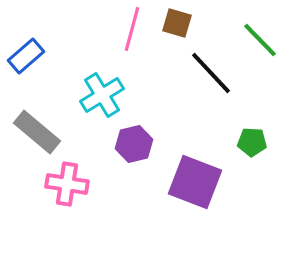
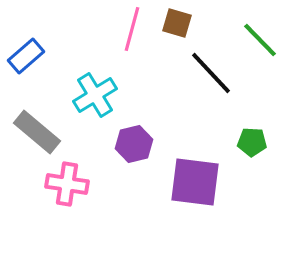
cyan cross: moved 7 px left
purple square: rotated 14 degrees counterclockwise
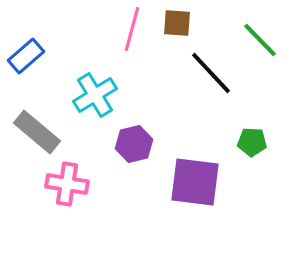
brown square: rotated 12 degrees counterclockwise
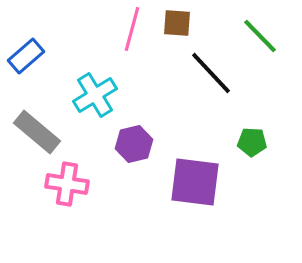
green line: moved 4 px up
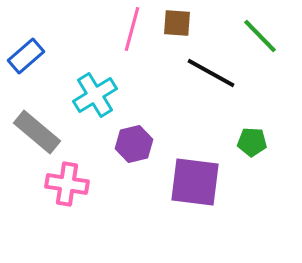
black line: rotated 18 degrees counterclockwise
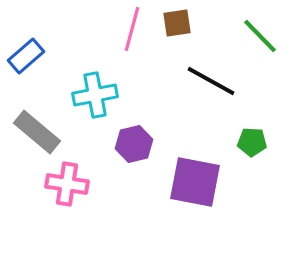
brown square: rotated 12 degrees counterclockwise
black line: moved 8 px down
cyan cross: rotated 21 degrees clockwise
purple square: rotated 4 degrees clockwise
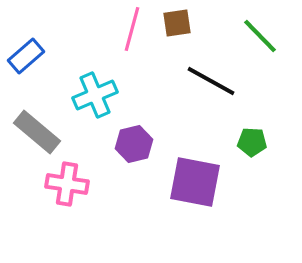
cyan cross: rotated 12 degrees counterclockwise
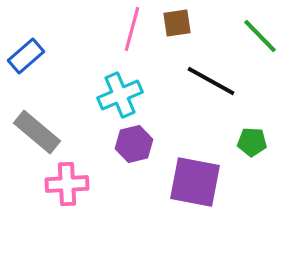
cyan cross: moved 25 px right
pink cross: rotated 12 degrees counterclockwise
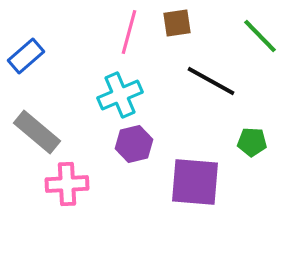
pink line: moved 3 px left, 3 px down
purple square: rotated 6 degrees counterclockwise
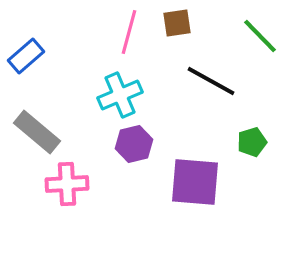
green pentagon: rotated 20 degrees counterclockwise
